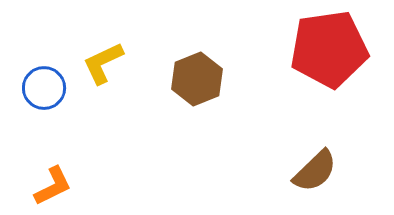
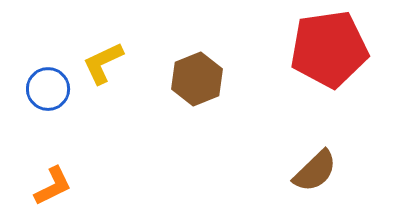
blue circle: moved 4 px right, 1 px down
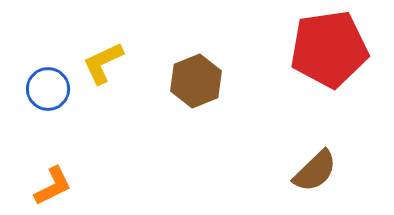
brown hexagon: moved 1 px left, 2 px down
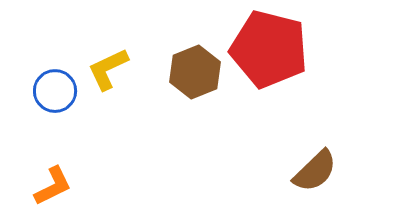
red pentagon: moved 60 px left; rotated 22 degrees clockwise
yellow L-shape: moved 5 px right, 6 px down
brown hexagon: moved 1 px left, 9 px up
blue circle: moved 7 px right, 2 px down
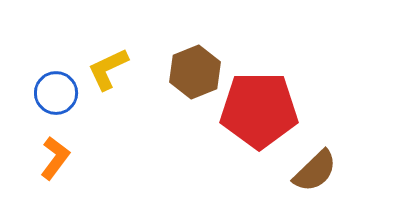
red pentagon: moved 10 px left, 61 px down; rotated 14 degrees counterclockwise
blue circle: moved 1 px right, 2 px down
orange L-shape: moved 2 px right, 28 px up; rotated 27 degrees counterclockwise
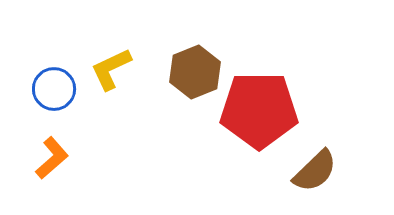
yellow L-shape: moved 3 px right
blue circle: moved 2 px left, 4 px up
orange L-shape: moved 3 px left; rotated 12 degrees clockwise
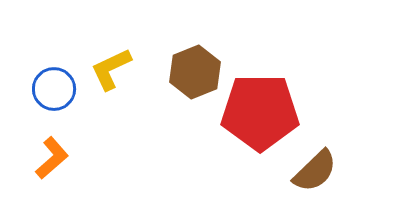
red pentagon: moved 1 px right, 2 px down
